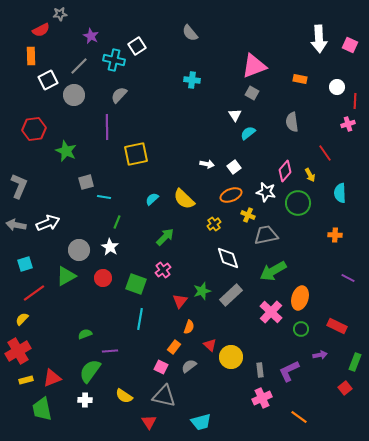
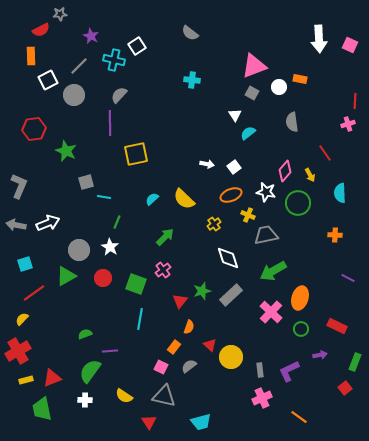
gray semicircle at (190, 33): rotated 12 degrees counterclockwise
white circle at (337, 87): moved 58 px left
purple line at (107, 127): moved 3 px right, 4 px up
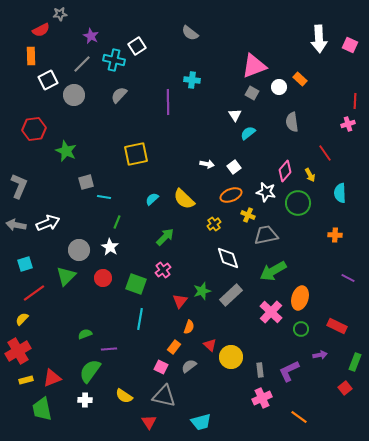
gray line at (79, 66): moved 3 px right, 2 px up
orange rectangle at (300, 79): rotated 32 degrees clockwise
purple line at (110, 123): moved 58 px right, 21 px up
green triangle at (66, 276): rotated 15 degrees counterclockwise
purple line at (110, 351): moved 1 px left, 2 px up
